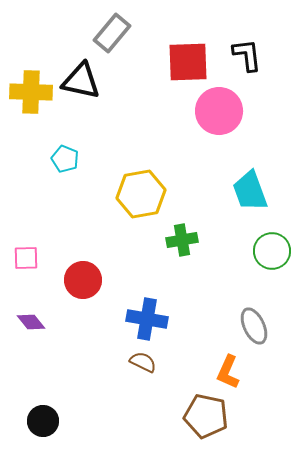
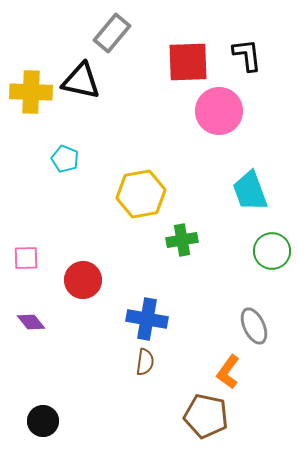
brown semicircle: moved 2 px right; rotated 72 degrees clockwise
orange L-shape: rotated 12 degrees clockwise
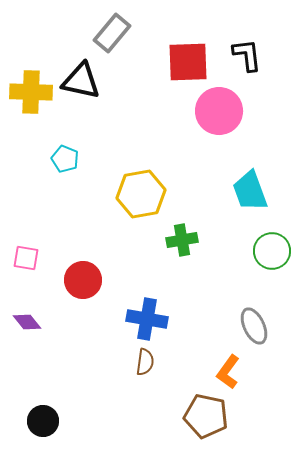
pink square: rotated 12 degrees clockwise
purple diamond: moved 4 px left
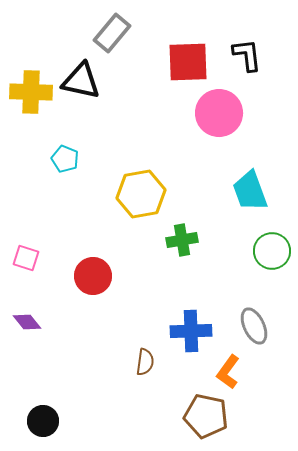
pink circle: moved 2 px down
pink square: rotated 8 degrees clockwise
red circle: moved 10 px right, 4 px up
blue cross: moved 44 px right, 12 px down; rotated 12 degrees counterclockwise
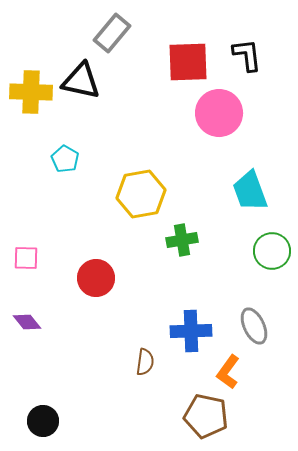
cyan pentagon: rotated 8 degrees clockwise
pink square: rotated 16 degrees counterclockwise
red circle: moved 3 px right, 2 px down
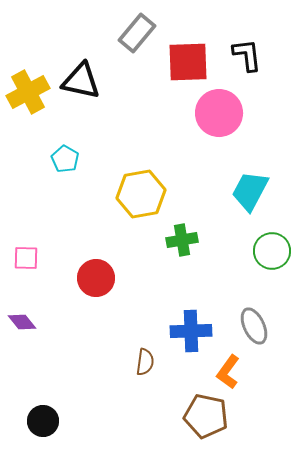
gray rectangle: moved 25 px right
yellow cross: moved 3 px left; rotated 30 degrees counterclockwise
cyan trapezoid: rotated 48 degrees clockwise
purple diamond: moved 5 px left
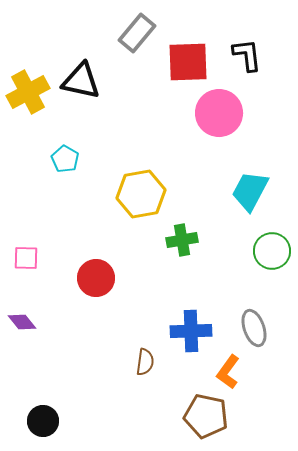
gray ellipse: moved 2 px down; rotated 6 degrees clockwise
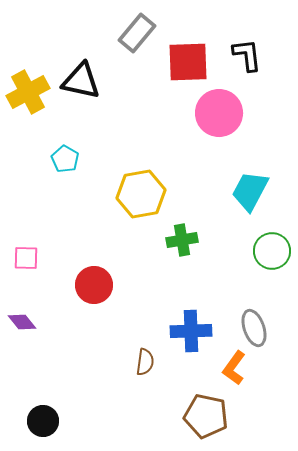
red circle: moved 2 px left, 7 px down
orange L-shape: moved 6 px right, 4 px up
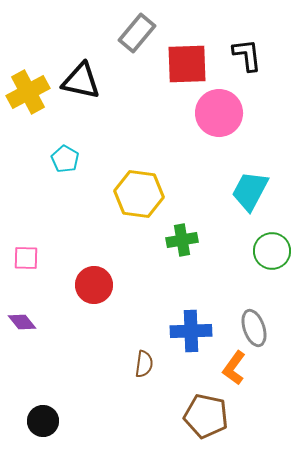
red square: moved 1 px left, 2 px down
yellow hexagon: moved 2 px left; rotated 18 degrees clockwise
brown semicircle: moved 1 px left, 2 px down
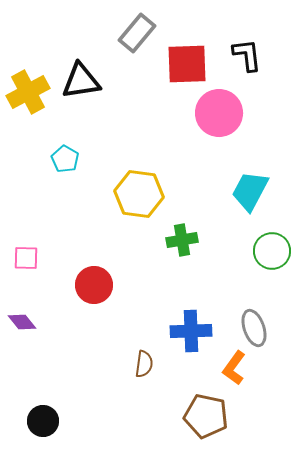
black triangle: rotated 21 degrees counterclockwise
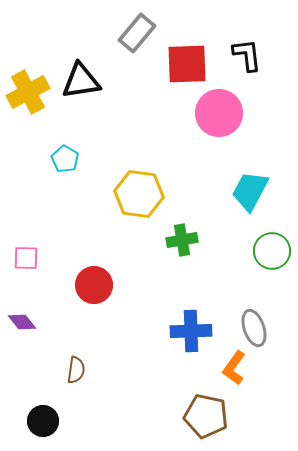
brown semicircle: moved 68 px left, 6 px down
